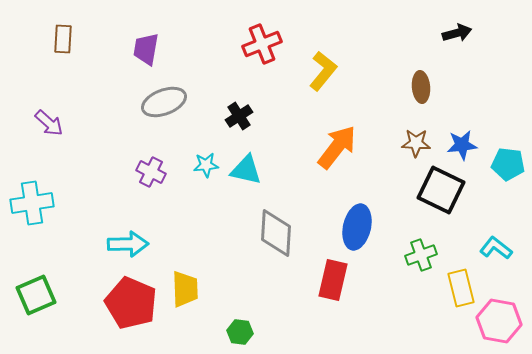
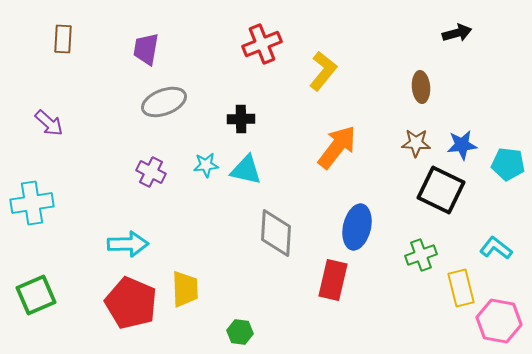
black cross: moved 2 px right, 3 px down; rotated 32 degrees clockwise
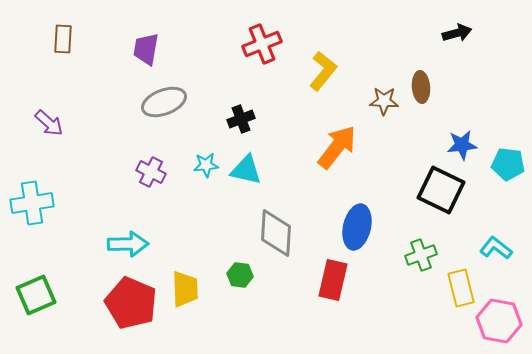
black cross: rotated 20 degrees counterclockwise
brown star: moved 32 px left, 42 px up
green hexagon: moved 57 px up
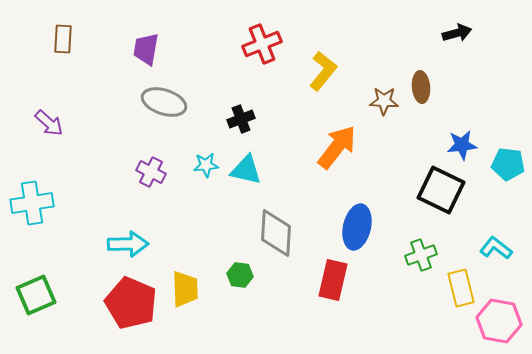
gray ellipse: rotated 39 degrees clockwise
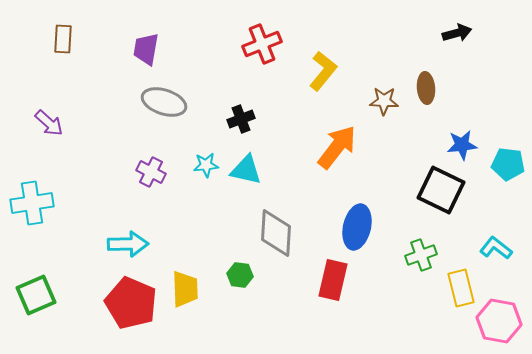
brown ellipse: moved 5 px right, 1 px down
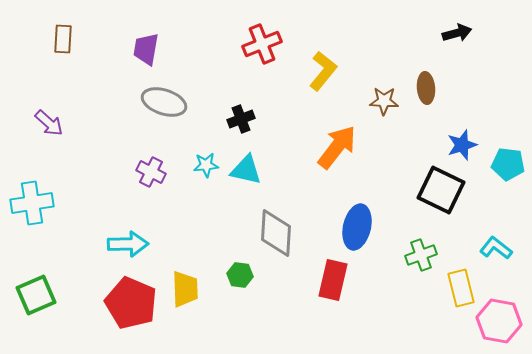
blue star: rotated 12 degrees counterclockwise
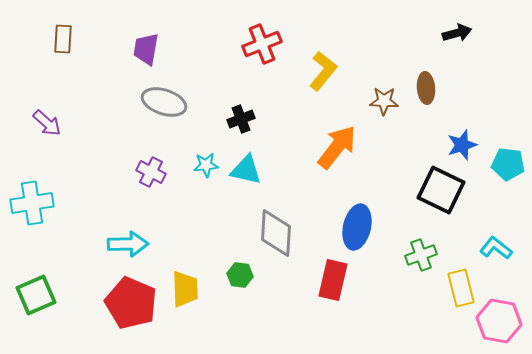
purple arrow: moved 2 px left
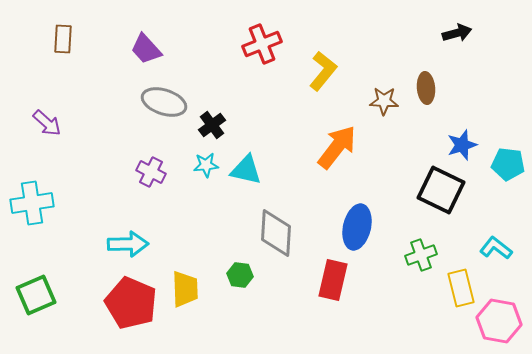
purple trapezoid: rotated 52 degrees counterclockwise
black cross: moved 29 px left, 6 px down; rotated 16 degrees counterclockwise
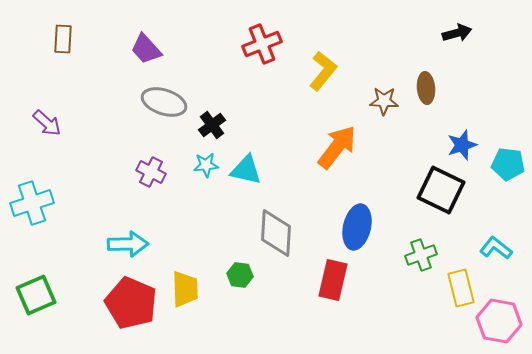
cyan cross: rotated 9 degrees counterclockwise
